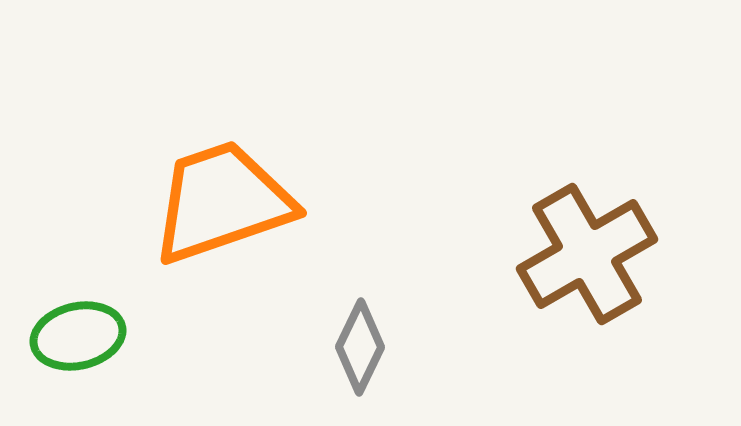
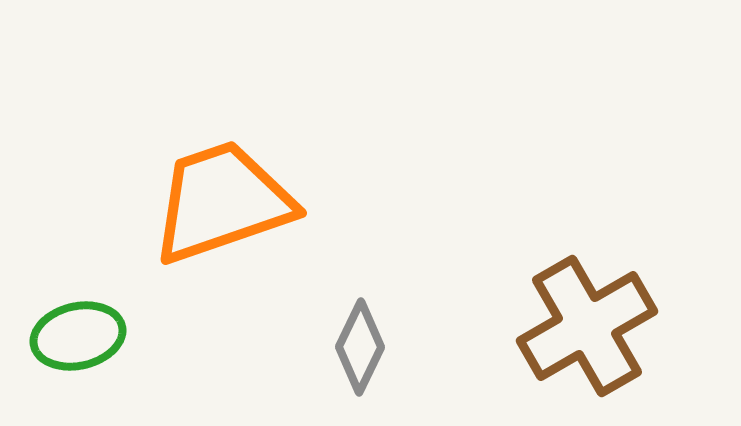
brown cross: moved 72 px down
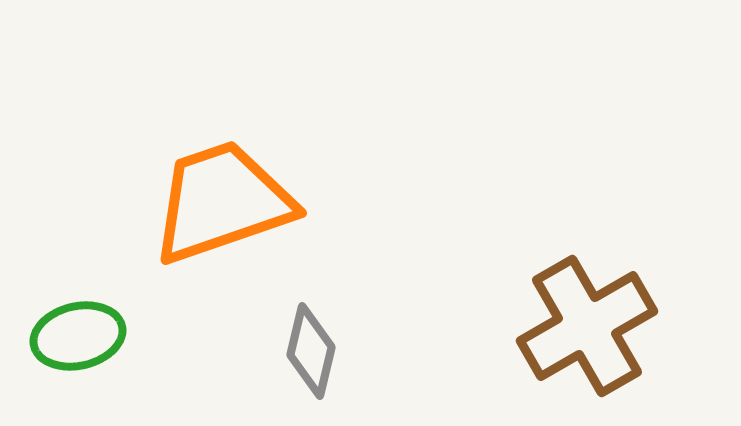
gray diamond: moved 49 px left, 4 px down; rotated 12 degrees counterclockwise
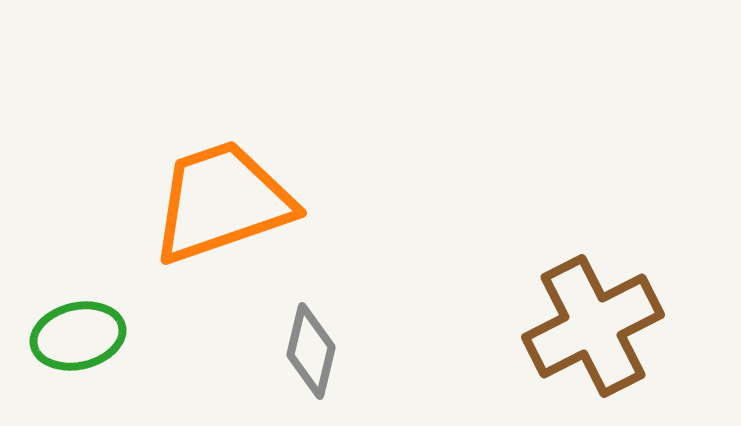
brown cross: moved 6 px right; rotated 3 degrees clockwise
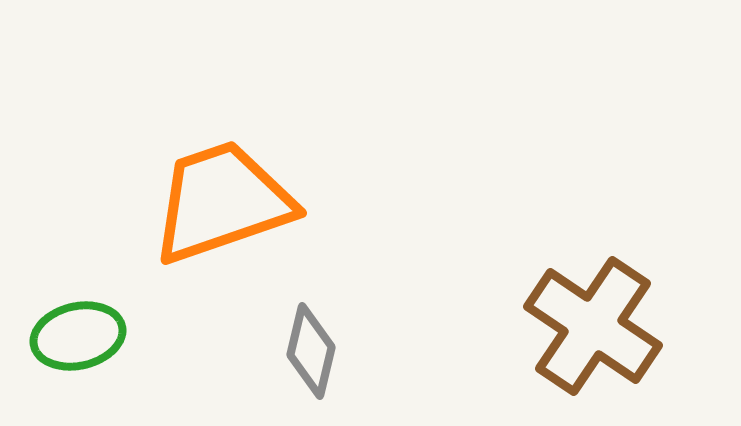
brown cross: rotated 29 degrees counterclockwise
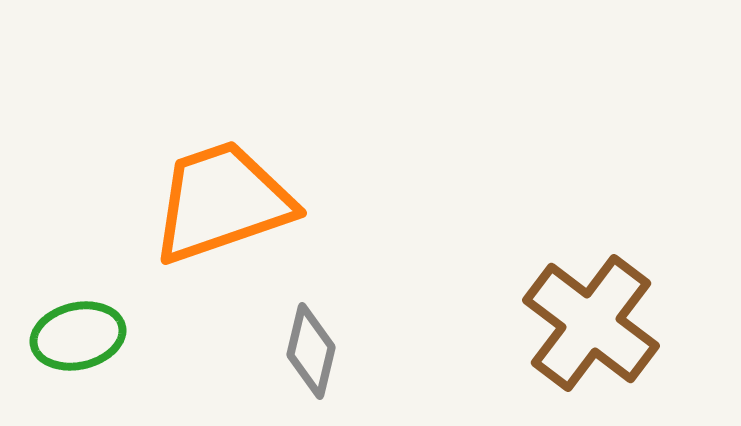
brown cross: moved 2 px left, 3 px up; rotated 3 degrees clockwise
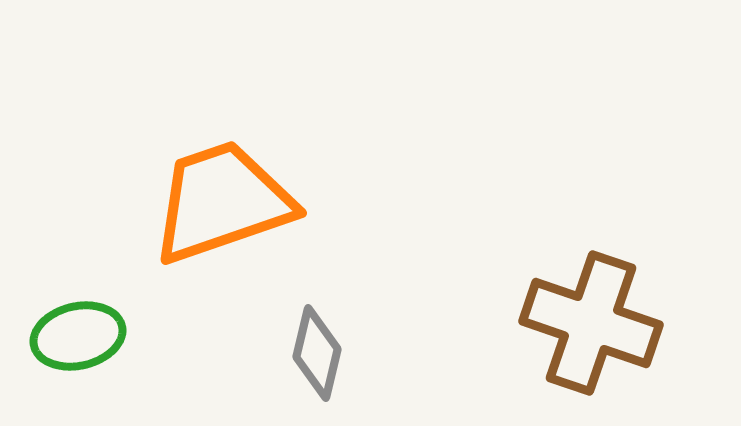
brown cross: rotated 18 degrees counterclockwise
gray diamond: moved 6 px right, 2 px down
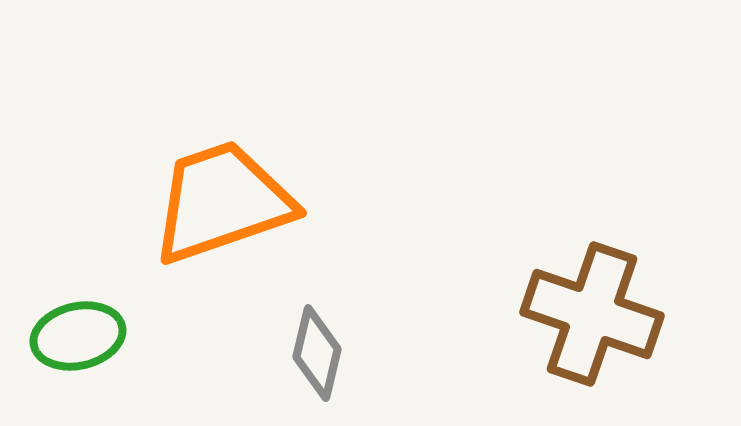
brown cross: moved 1 px right, 9 px up
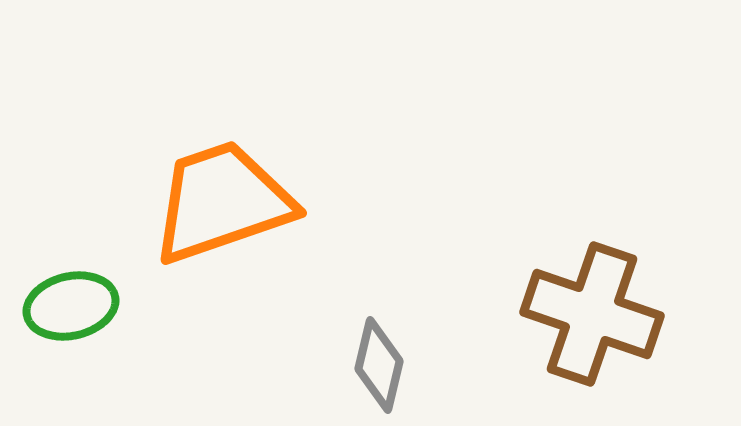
green ellipse: moved 7 px left, 30 px up
gray diamond: moved 62 px right, 12 px down
